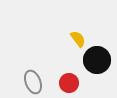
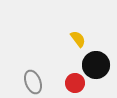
black circle: moved 1 px left, 5 px down
red circle: moved 6 px right
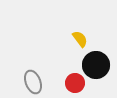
yellow semicircle: moved 2 px right
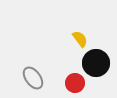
black circle: moved 2 px up
gray ellipse: moved 4 px up; rotated 15 degrees counterclockwise
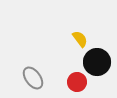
black circle: moved 1 px right, 1 px up
red circle: moved 2 px right, 1 px up
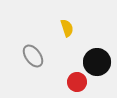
yellow semicircle: moved 13 px left, 11 px up; rotated 18 degrees clockwise
gray ellipse: moved 22 px up
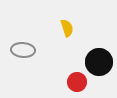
gray ellipse: moved 10 px left, 6 px up; rotated 50 degrees counterclockwise
black circle: moved 2 px right
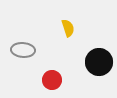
yellow semicircle: moved 1 px right
red circle: moved 25 px left, 2 px up
